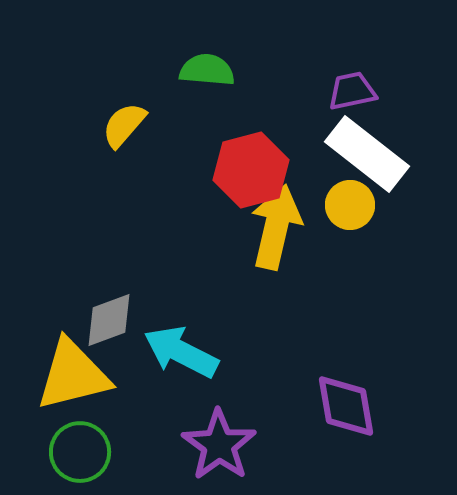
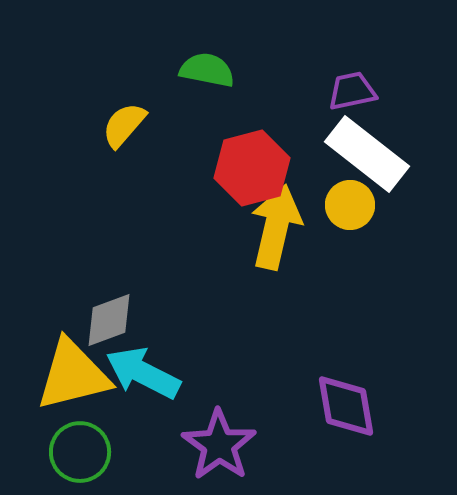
green semicircle: rotated 6 degrees clockwise
red hexagon: moved 1 px right, 2 px up
cyan arrow: moved 38 px left, 21 px down
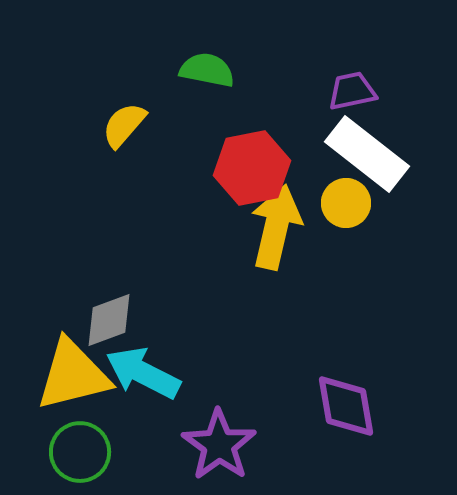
red hexagon: rotated 4 degrees clockwise
yellow circle: moved 4 px left, 2 px up
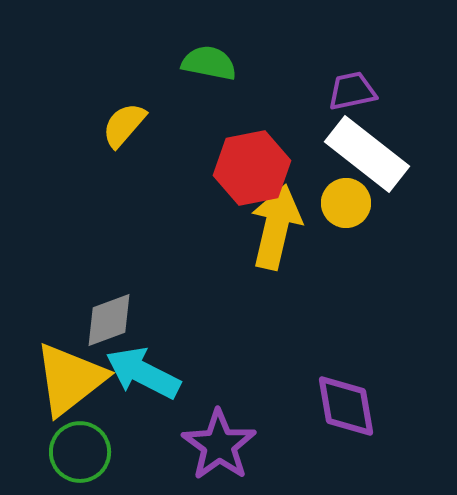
green semicircle: moved 2 px right, 7 px up
yellow triangle: moved 3 px left, 4 px down; rotated 24 degrees counterclockwise
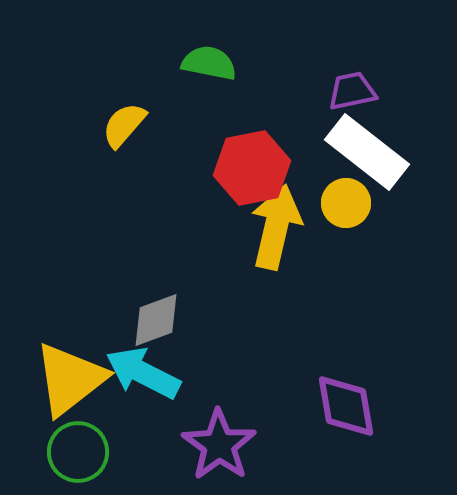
white rectangle: moved 2 px up
gray diamond: moved 47 px right
green circle: moved 2 px left
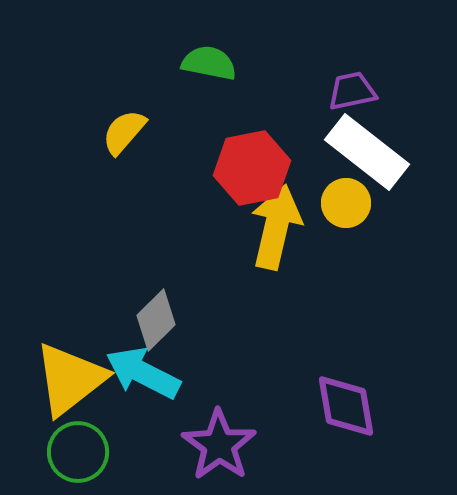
yellow semicircle: moved 7 px down
gray diamond: rotated 24 degrees counterclockwise
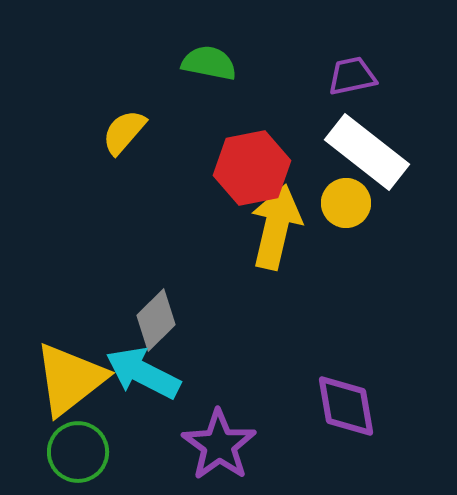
purple trapezoid: moved 15 px up
